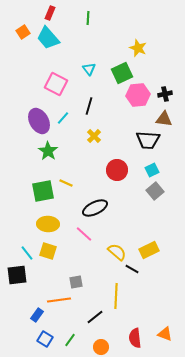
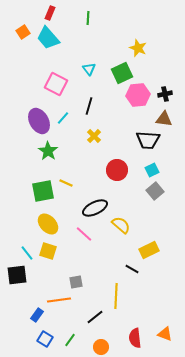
yellow ellipse at (48, 224): rotated 45 degrees clockwise
yellow semicircle at (117, 252): moved 4 px right, 27 px up
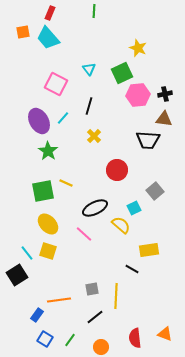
green line at (88, 18): moved 6 px right, 7 px up
orange square at (23, 32): rotated 24 degrees clockwise
cyan square at (152, 170): moved 18 px left, 38 px down
yellow rectangle at (149, 250): rotated 18 degrees clockwise
black square at (17, 275): rotated 25 degrees counterclockwise
gray square at (76, 282): moved 16 px right, 7 px down
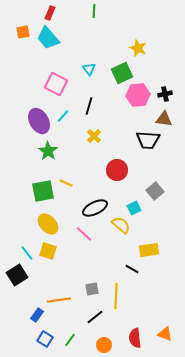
cyan line at (63, 118): moved 2 px up
orange circle at (101, 347): moved 3 px right, 2 px up
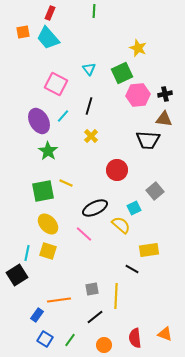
yellow cross at (94, 136): moved 3 px left
cyan line at (27, 253): rotated 49 degrees clockwise
